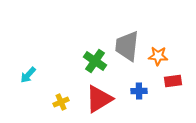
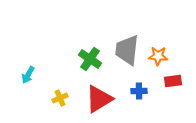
gray trapezoid: moved 4 px down
green cross: moved 5 px left, 2 px up
cyan arrow: rotated 12 degrees counterclockwise
yellow cross: moved 1 px left, 4 px up
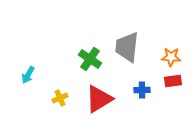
gray trapezoid: moved 3 px up
orange star: moved 13 px right, 1 px down
blue cross: moved 3 px right, 1 px up
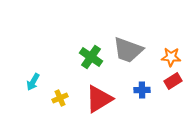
gray trapezoid: moved 1 px right, 3 px down; rotated 76 degrees counterclockwise
green cross: moved 1 px right, 2 px up
cyan arrow: moved 5 px right, 7 px down
red rectangle: rotated 24 degrees counterclockwise
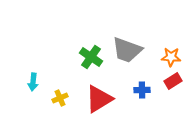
gray trapezoid: moved 1 px left
cyan arrow: rotated 24 degrees counterclockwise
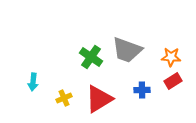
yellow cross: moved 4 px right
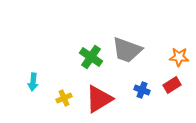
orange star: moved 8 px right
red rectangle: moved 1 px left, 4 px down
blue cross: rotated 21 degrees clockwise
